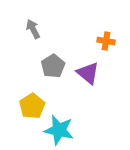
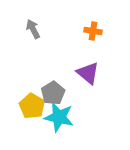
orange cross: moved 13 px left, 10 px up
gray pentagon: moved 27 px down
yellow pentagon: rotated 10 degrees counterclockwise
cyan star: moved 13 px up
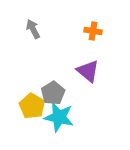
purple triangle: moved 2 px up
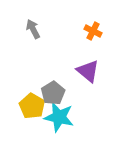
orange cross: rotated 18 degrees clockwise
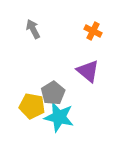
yellow pentagon: rotated 20 degrees counterclockwise
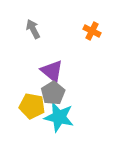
orange cross: moved 1 px left
purple triangle: moved 36 px left
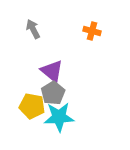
orange cross: rotated 12 degrees counterclockwise
cyan star: rotated 16 degrees counterclockwise
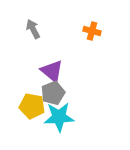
gray pentagon: rotated 10 degrees clockwise
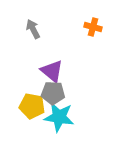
orange cross: moved 1 px right, 4 px up
gray pentagon: rotated 25 degrees clockwise
cyan star: rotated 12 degrees clockwise
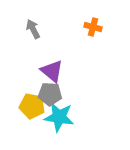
gray pentagon: moved 3 px left, 1 px down
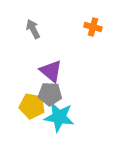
purple triangle: moved 1 px left
